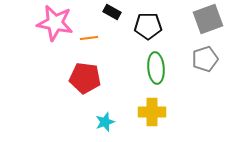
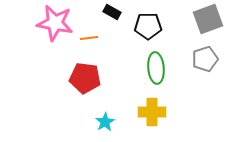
cyan star: rotated 12 degrees counterclockwise
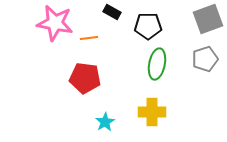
green ellipse: moved 1 px right, 4 px up; rotated 16 degrees clockwise
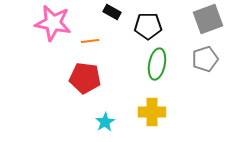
pink star: moved 2 px left
orange line: moved 1 px right, 3 px down
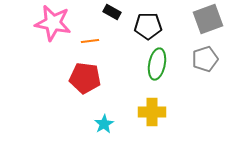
cyan star: moved 1 px left, 2 px down
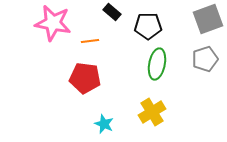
black rectangle: rotated 12 degrees clockwise
yellow cross: rotated 32 degrees counterclockwise
cyan star: rotated 18 degrees counterclockwise
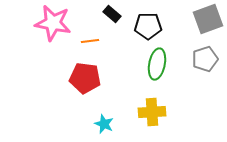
black rectangle: moved 2 px down
yellow cross: rotated 28 degrees clockwise
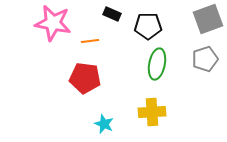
black rectangle: rotated 18 degrees counterclockwise
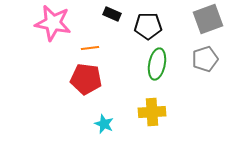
orange line: moved 7 px down
red pentagon: moved 1 px right, 1 px down
